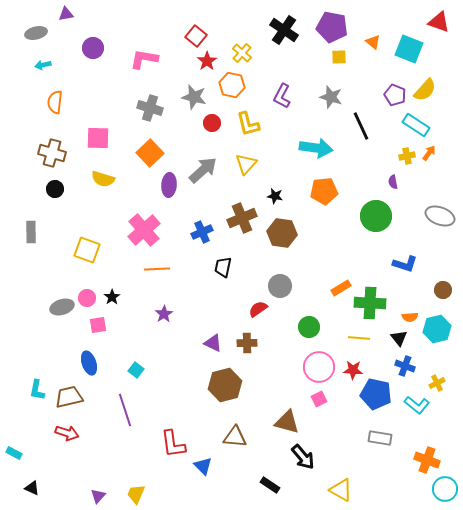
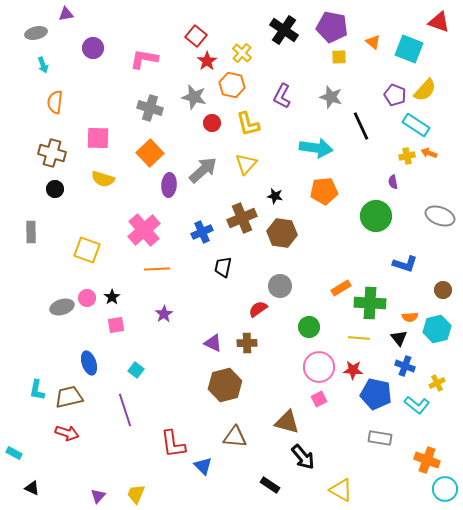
cyan arrow at (43, 65): rotated 98 degrees counterclockwise
orange arrow at (429, 153): rotated 105 degrees counterclockwise
pink square at (98, 325): moved 18 px right
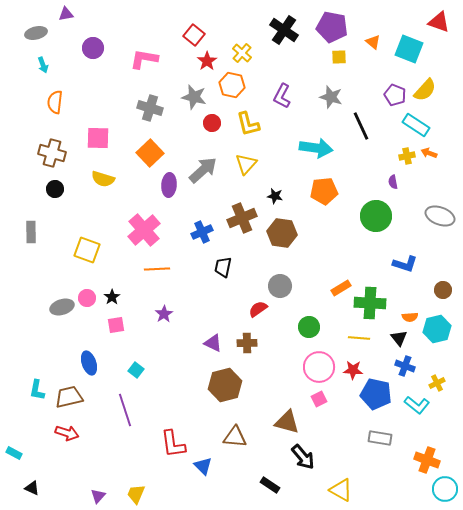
red square at (196, 36): moved 2 px left, 1 px up
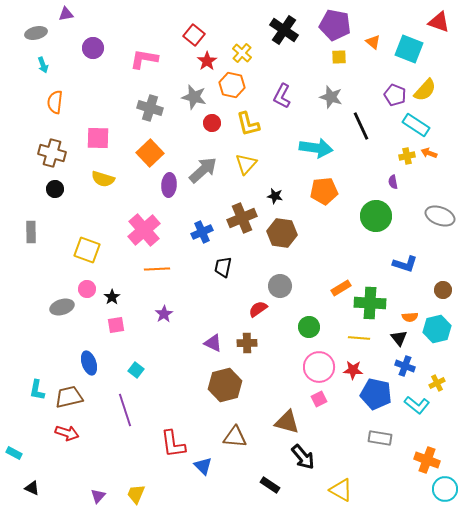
purple pentagon at (332, 27): moved 3 px right, 2 px up
pink circle at (87, 298): moved 9 px up
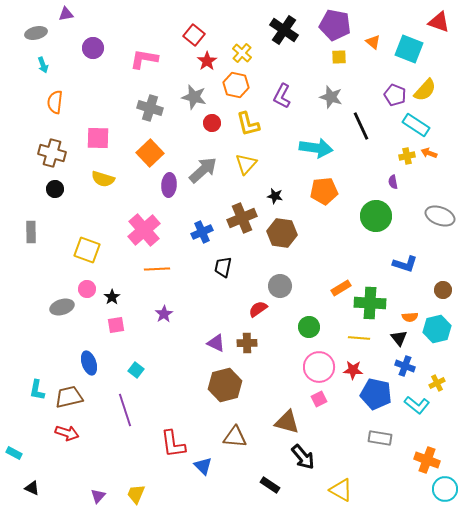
orange hexagon at (232, 85): moved 4 px right
purple triangle at (213, 343): moved 3 px right
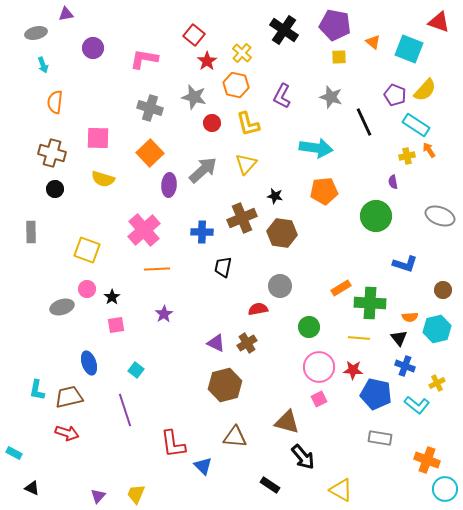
black line at (361, 126): moved 3 px right, 4 px up
orange arrow at (429, 153): moved 3 px up; rotated 35 degrees clockwise
blue cross at (202, 232): rotated 25 degrees clockwise
red semicircle at (258, 309): rotated 24 degrees clockwise
brown cross at (247, 343): rotated 30 degrees counterclockwise
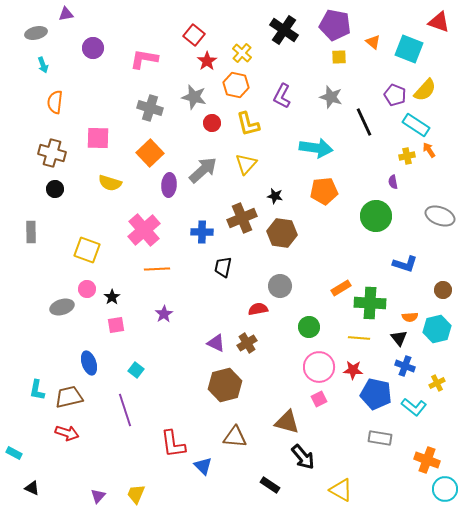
yellow semicircle at (103, 179): moved 7 px right, 4 px down
cyan L-shape at (417, 405): moved 3 px left, 2 px down
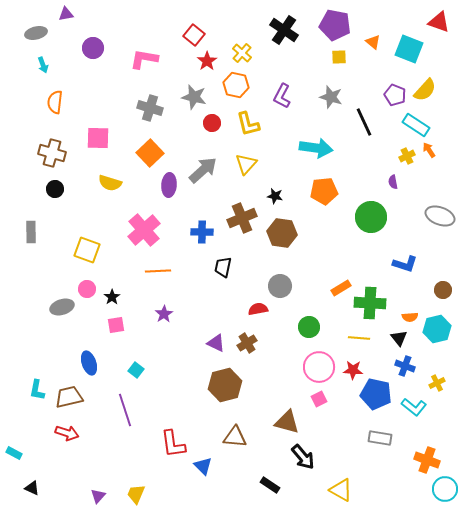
yellow cross at (407, 156): rotated 14 degrees counterclockwise
green circle at (376, 216): moved 5 px left, 1 px down
orange line at (157, 269): moved 1 px right, 2 px down
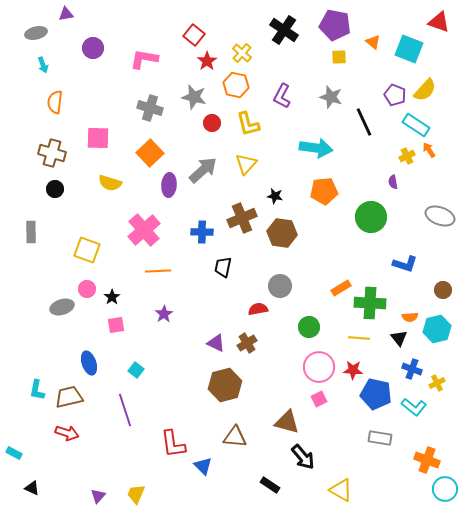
blue cross at (405, 366): moved 7 px right, 3 px down
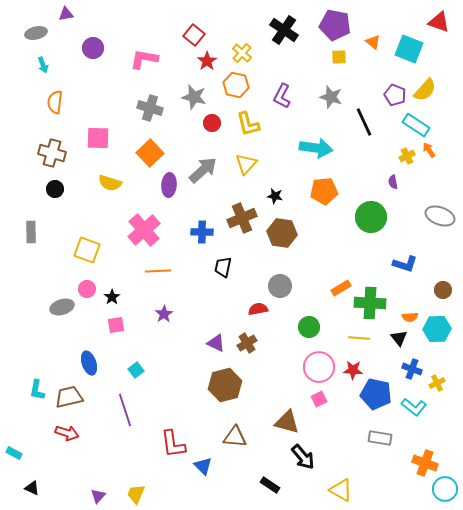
cyan hexagon at (437, 329): rotated 12 degrees clockwise
cyan square at (136, 370): rotated 14 degrees clockwise
orange cross at (427, 460): moved 2 px left, 3 px down
